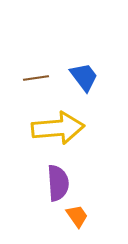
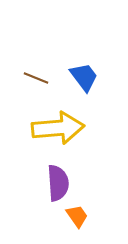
brown line: rotated 30 degrees clockwise
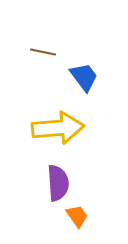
brown line: moved 7 px right, 26 px up; rotated 10 degrees counterclockwise
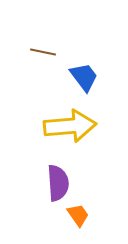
yellow arrow: moved 12 px right, 2 px up
orange trapezoid: moved 1 px right, 1 px up
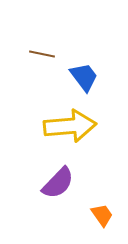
brown line: moved 1 px left, 2 px down
purple semicircle: rotated 48 degrees clockwise
orange trapezoid: moved 24 px right
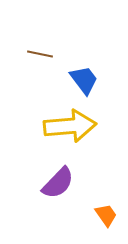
brown line: moved 2 px left
blue trapezoid: moved 3 px down
orange trapezoid: moved 4 px right
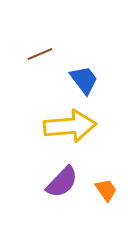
brown line: rotated 35 degrees counterclockwise
purple semicircle: moved 4 px right, 1 px up
orange trapezoid: moved 25 px up
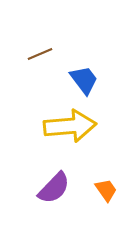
purple semicircle: moved 8 px left, 6 px down
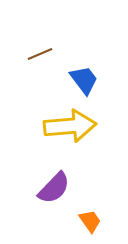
orange trapezoid: moved 16 px left, 31 px down
